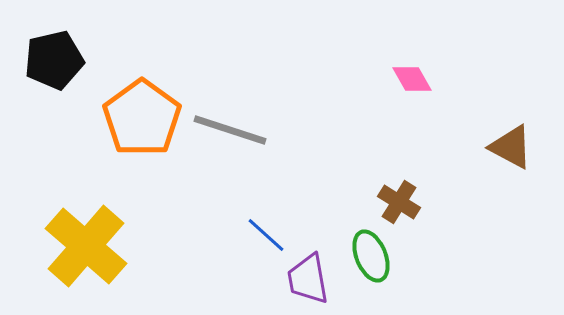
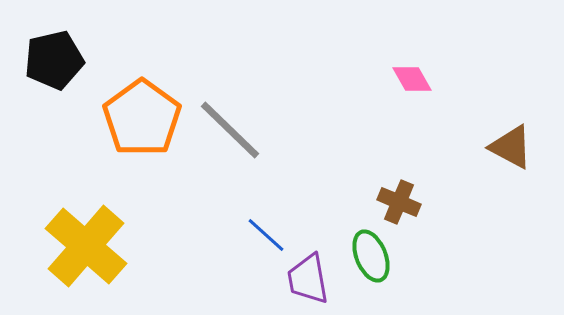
gray line: rotated 26 degrees clockwise
brown cross: rotated 9 degrees counterclockwise
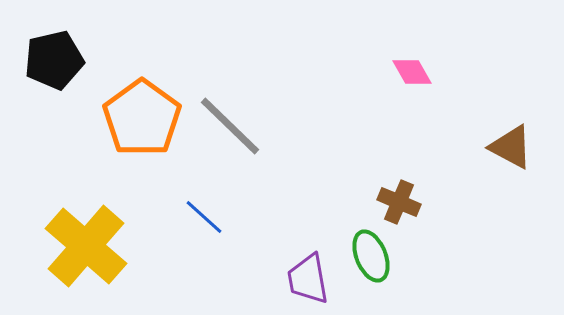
pink diamond: moved 7 px up
gray line: moved 4 px up
blue line: moved 62 px left, 18 px up
